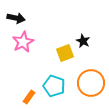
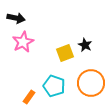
black star: moved 2 px right, 4 px down
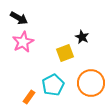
black arrow: moved 3 px right; rotated 18 degrees clockwise
black star: moved 3 px left, 8 px up
cyan pentagon: moved 1 px left, 1 px up; rotated 25 degrees clockwise
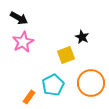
yellow square: moved 1 px right, 2 px down
